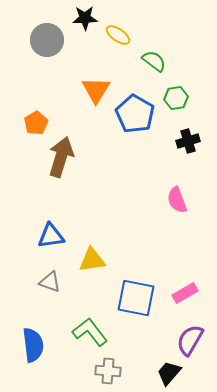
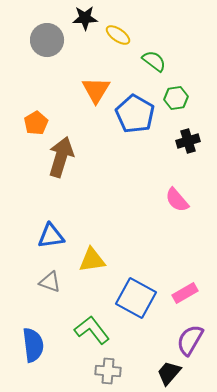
pink semicircle: rotated 20 degrees counterclockwise
blue square: rotated 18 degrees clockwise
green L-shape: moved 2 px right, 2 px up
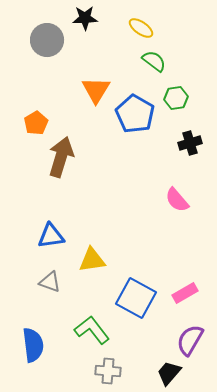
yellow ellipse: moved 23 px right, 7 px up
black cross: moved 2 px right, 2 px down
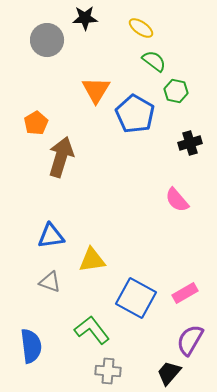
green hexagon: moved 7 px up; rotated 20 degrees clockwise
blue semicircle: moved 2 px left, 1 px down
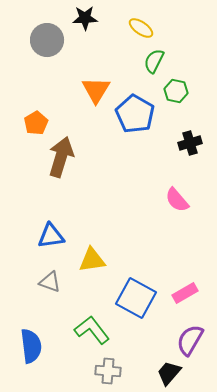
green semicircle: rotated 100 degrees counterclockwise
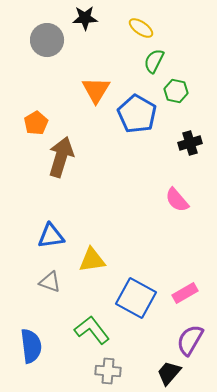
blue pentagon: moved 2 px right
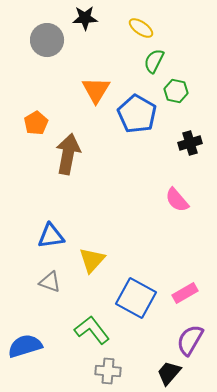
brown arrow: moved 7 px right, 3 px up; rotated 6 degrees counterclockwise
yellow triangle: rotated 40 degrees counterclockwise
blue semicircle: moved 6 px left; rotated 100 degrees counterclockwise
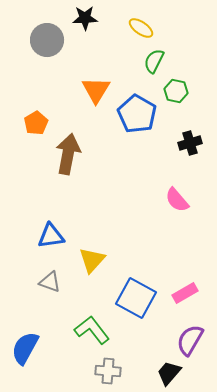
blue semicircle: moved 2 px down; rotated 44 degrees counterclockwise
